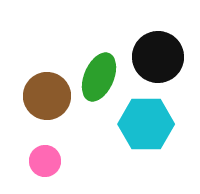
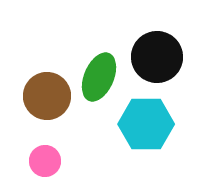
black circle: moved 1 px left
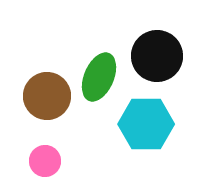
black circle: moved 1 px up
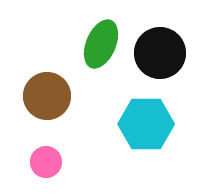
black circle: moved 3 px right, 3 px up
green ellipse: moved 2 px right, 33 px up
pink circle: moved 1 px right, 1 px down
